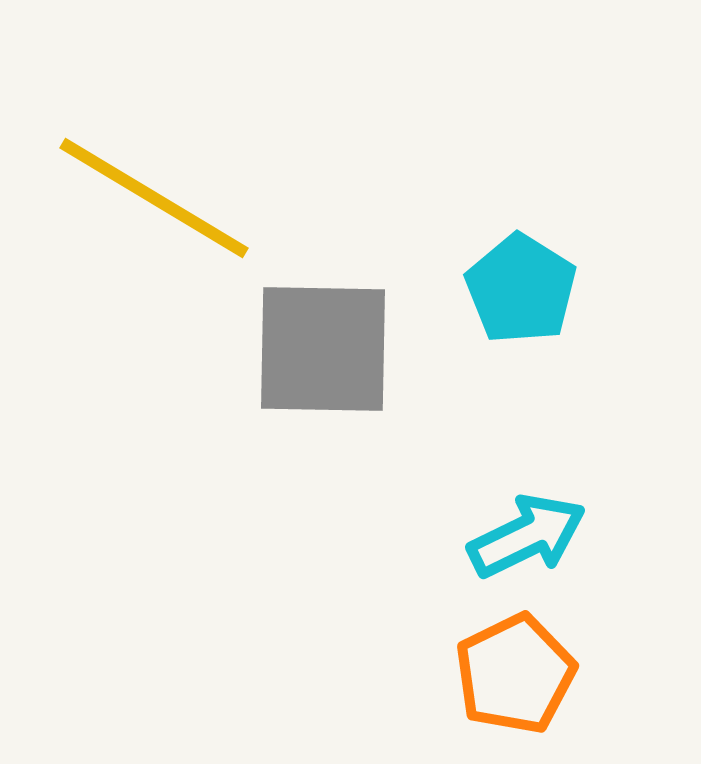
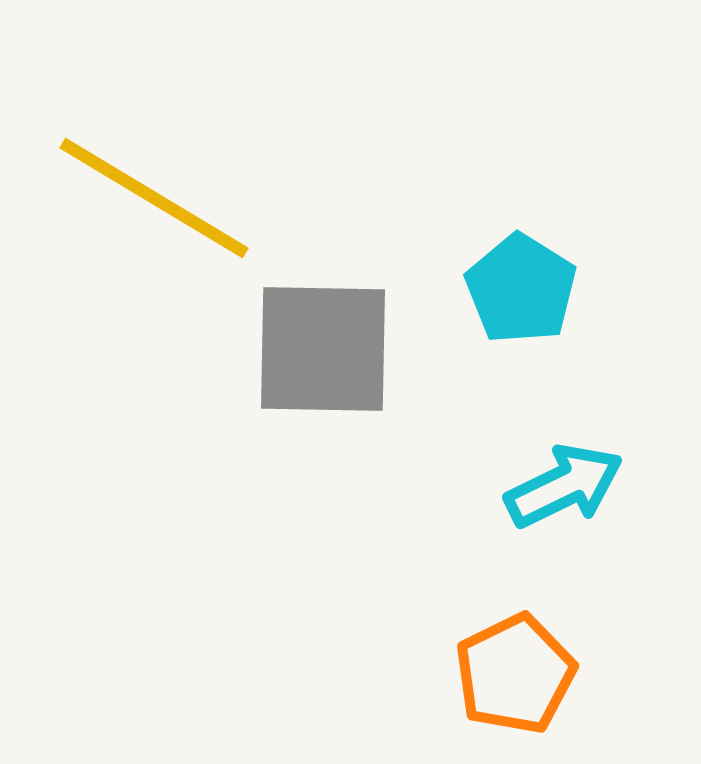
cyan arrow: moved 37 px right, 50 px up
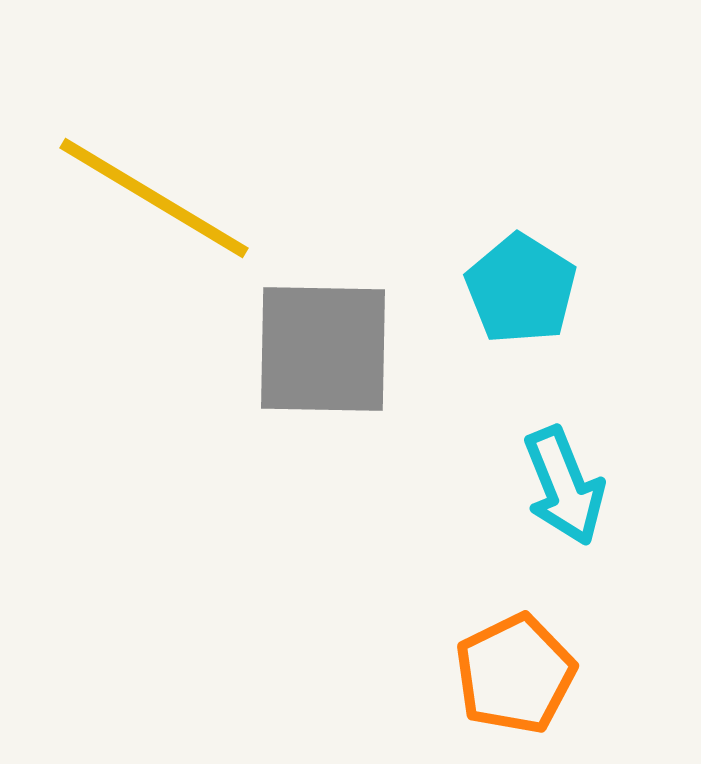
cyan arrow: rotated 94 degrees clockwise
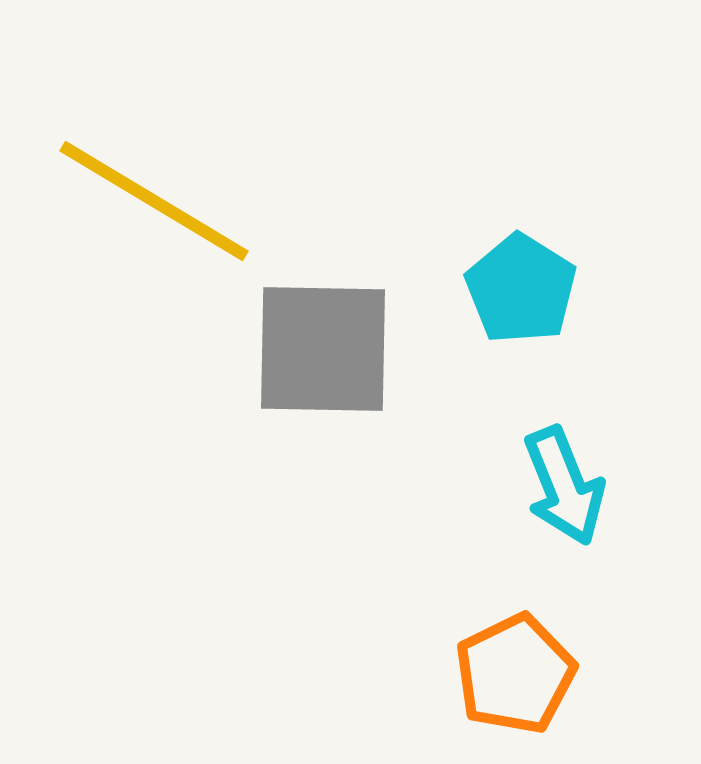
yellow line: moved 3 px down
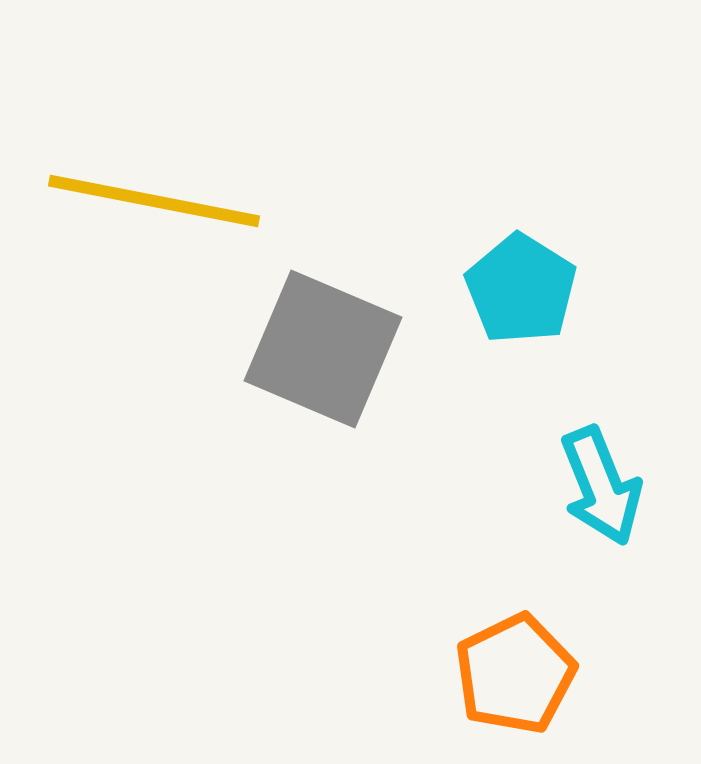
yellow line: rotated 20 degrees counterclockwise
gray square: rotated 22 degrees clockwise
cyan arrow: moved 37 px right
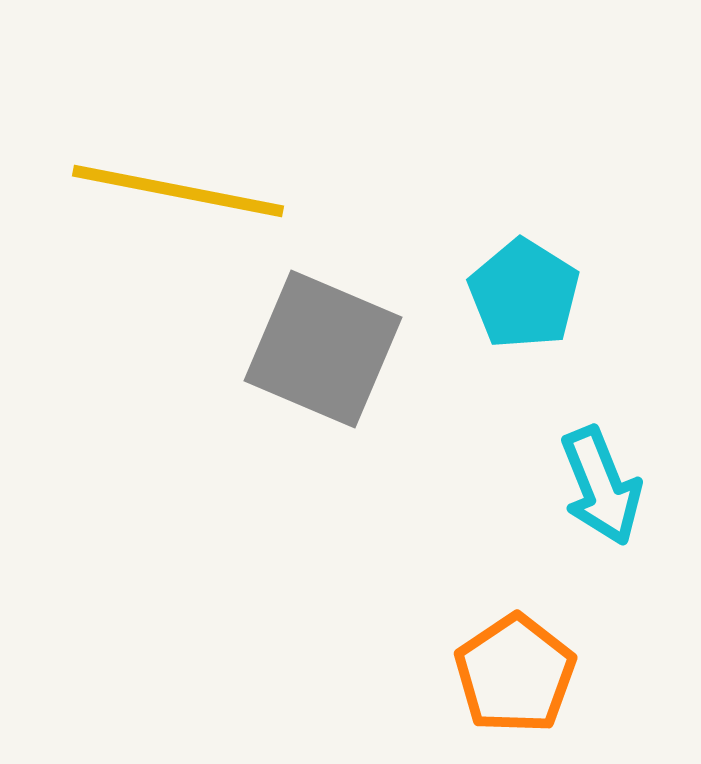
yellow line: moved 24 px right, 10 px up
cyan pentagon: moved 3 px right, 5 px down
orange pentagon: rotated 8 degrees counterclockwise
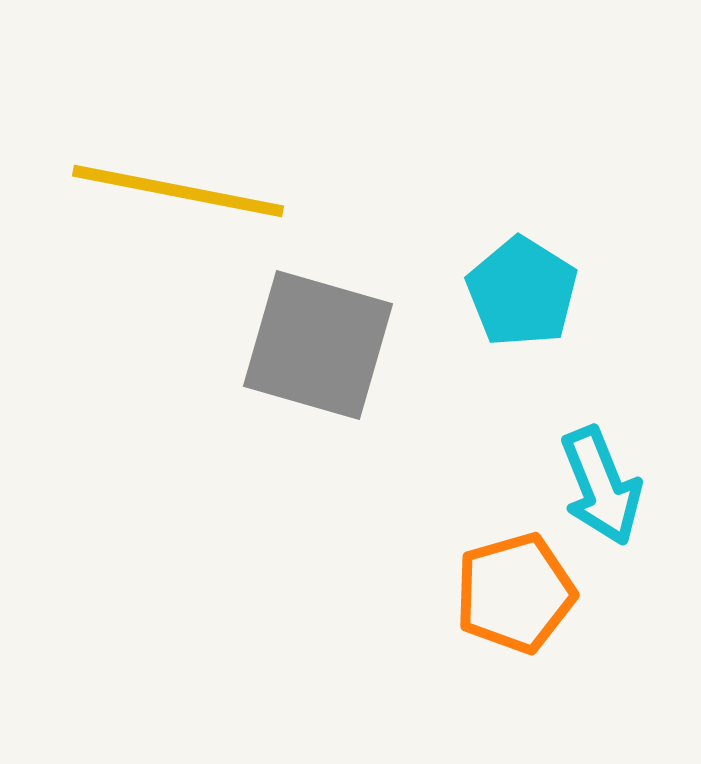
cyan pentagon: moved 2 px left, 2 px up
gray square: moved 5 px left, 4 px up; rotated 7 degrees counterclockwise
orange pentagon: moved 81 px up; rotated 18 degrees clockwise
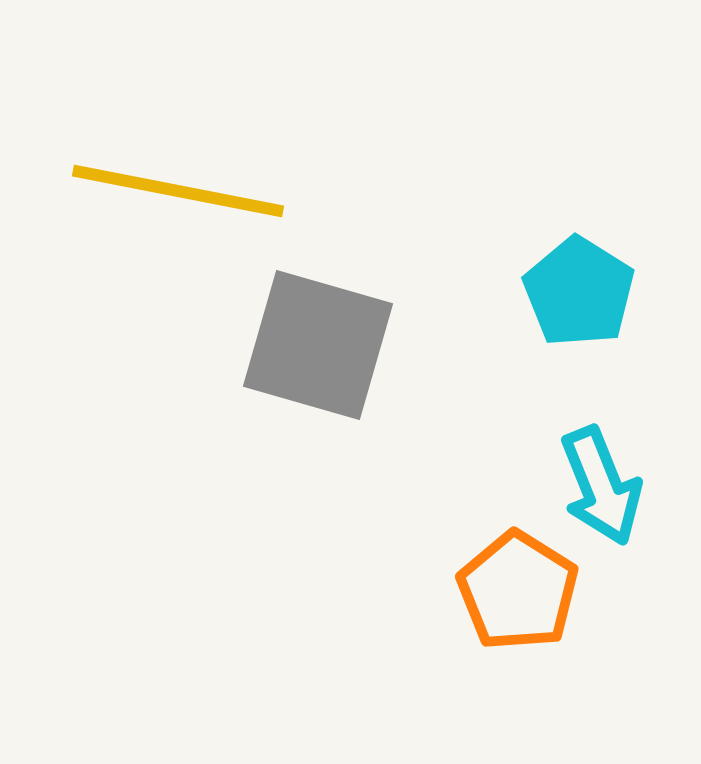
cyan pentagon: moved 57 px right
orange pentagon: moved 3 px right, 2 px up; rotated 24 degrees counterclockwise
